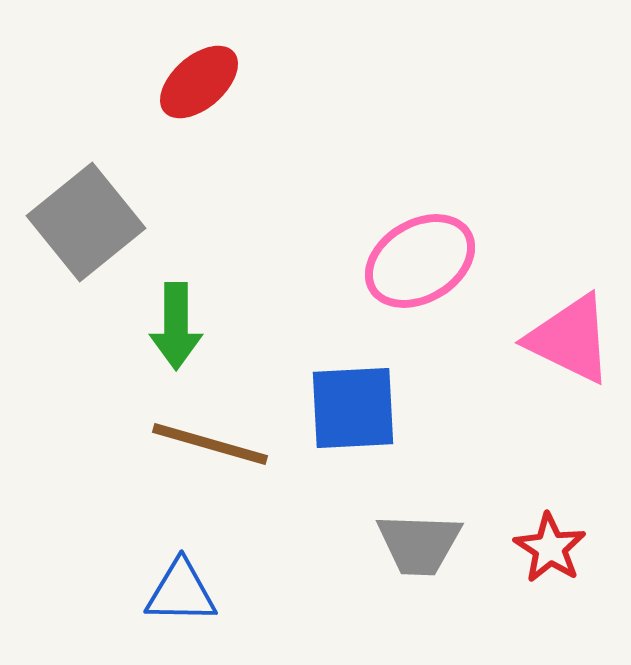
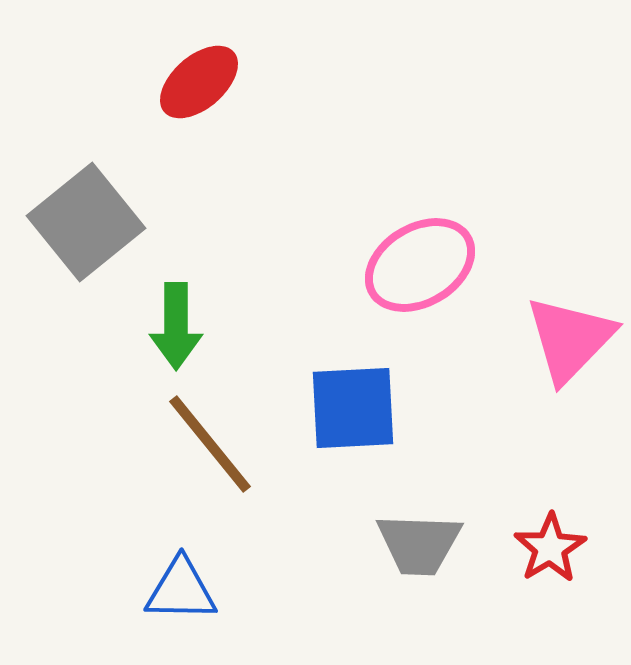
pink ellipse: moved 4 px down
pink triangle: rotated 48 degrees clockwise
brown line: rotated 35 degrees clockwise
red star: rotated 8 degrees clockwise
blue triangle: moved 2 px up
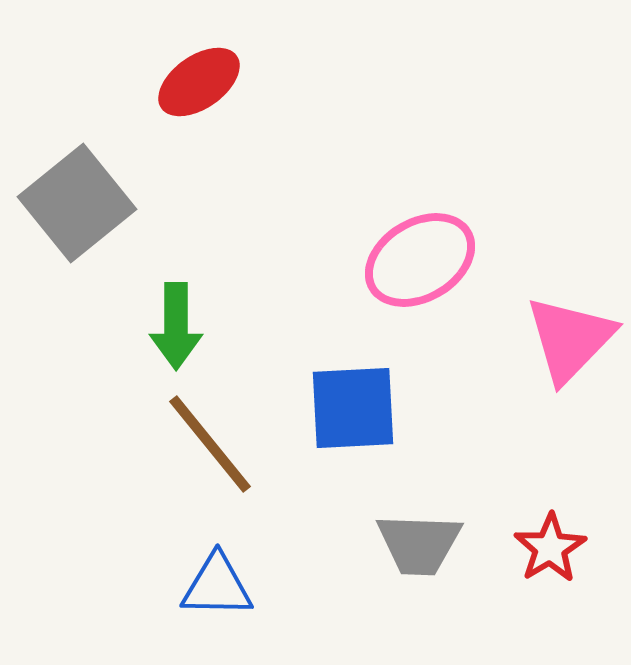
red ellipse: rotated 6 degrees clockwise
gray square: moved 9 px left, 19 px up
pink ellipse: moved 5 px up
blue triangle: moved 36 px right, 4 px up
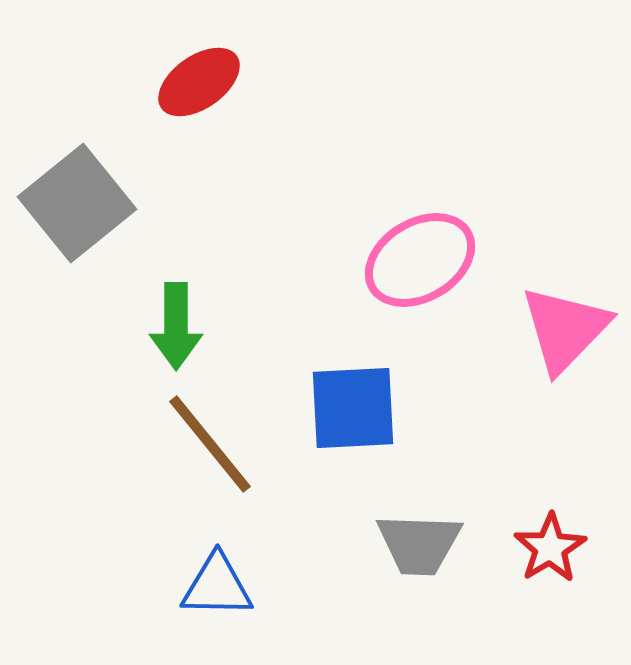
pink triangle: moved 5 px left, 10 px up
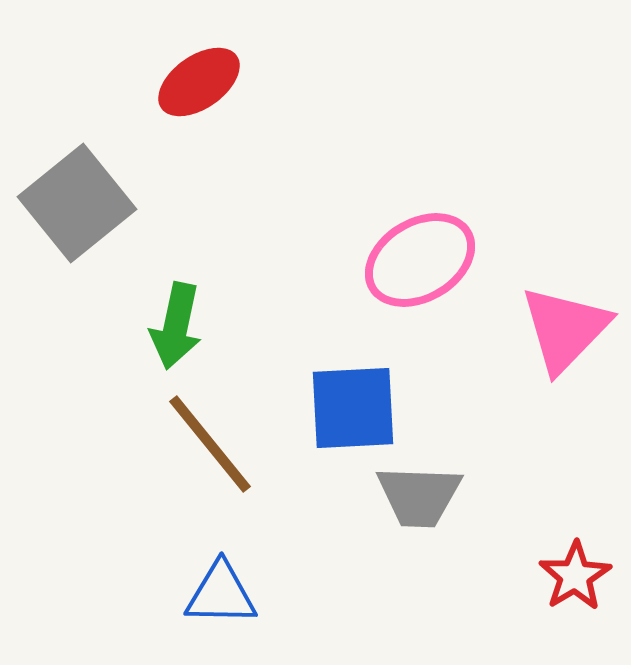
green arrow: rotated 12 degrees clockwise
gray trapezoid: moved 48 px up
red star: moved 25 px right, 28 px down
blue triangle: moved 4 px right, 8 px down
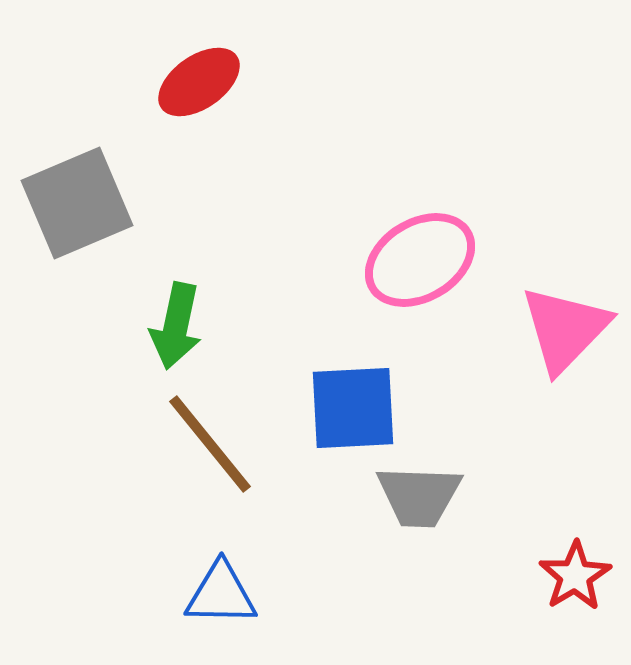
gray square: rotated 16 degrees clockwise
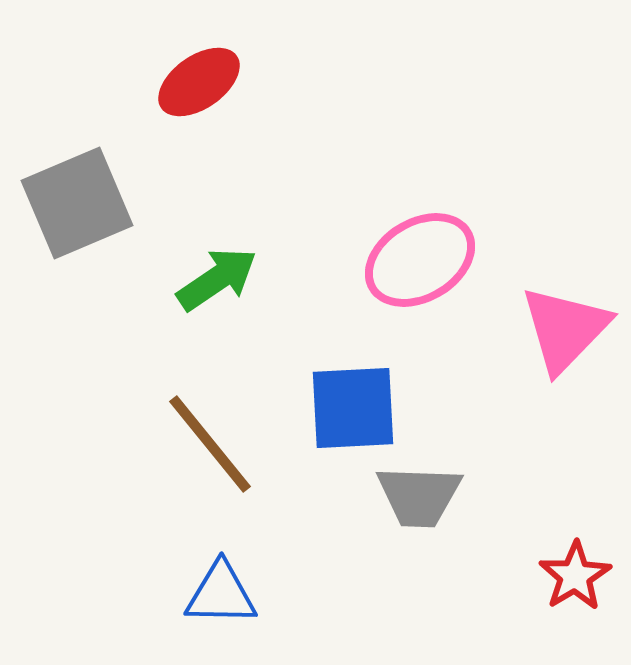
green arrow: moved 41 px right, 47 px up; rotated 136 degrees counterclockwise
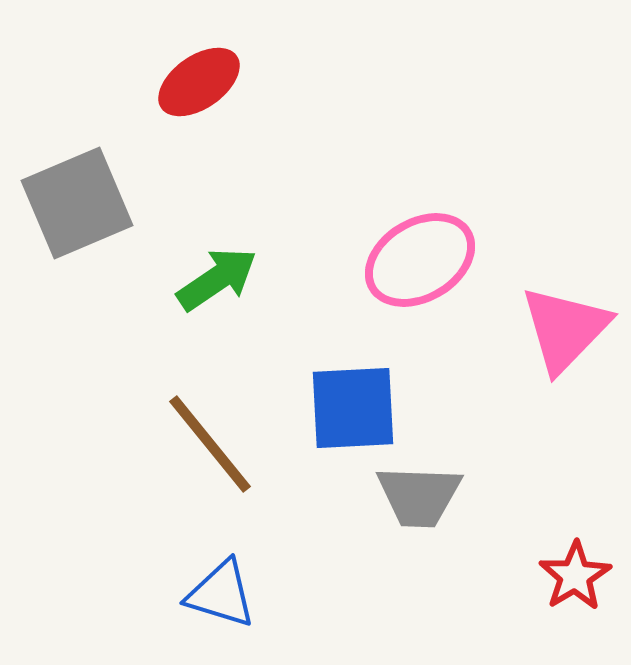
blue triangle: rotated 16 degrees clockwise
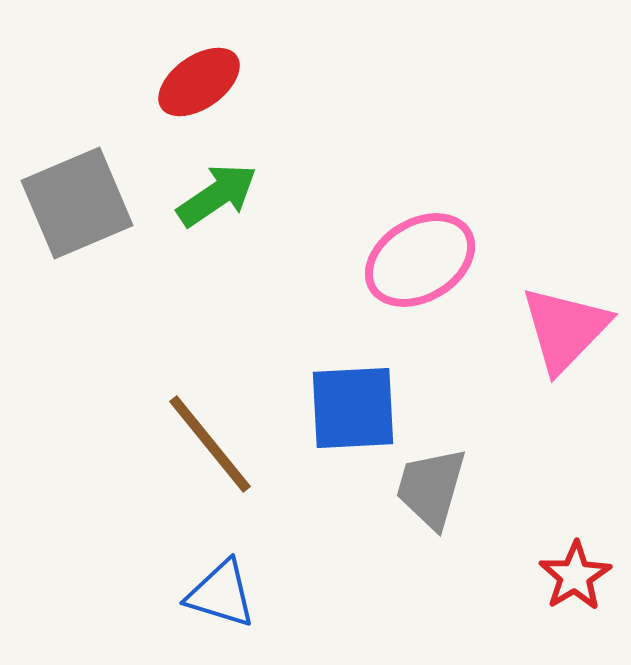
green arrow: moved 84 px up
gray trapezoid: moved 12 px right, 8 px up; rotated 104 degrees clockwise
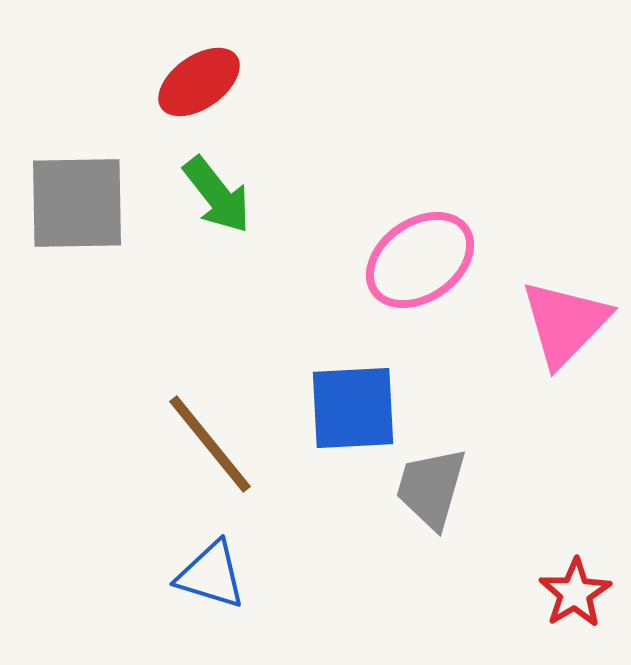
green arrow: rotated 86 degrees clockwise
gray square: rotated 22 degrees clockwise
pink ellipse: rotated 4 degrees counterclockwise
pink triangle: moved 6 px up
red star: moved 17 px down
blue triangle: moved 10 px left, 19 px up
